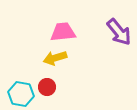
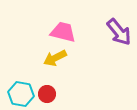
pink trapezoid: rotated 20 degrees clockwise
yellow arrow: rotated 10 degrees counterclockwise
red circle: moved 7 px down
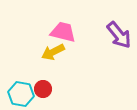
purple arrow: moved 3 px down
yellow arrow: moved 2 px left, 6 px up
red circle: moved 4 px left, 5 px up
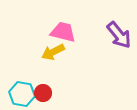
red circle: moved 4 px down
cyan hexagon: moved 1 px right
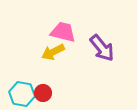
purple arrow: moved 17 px left, 13 px down
